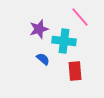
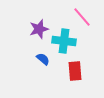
pink line: moved 2 px right
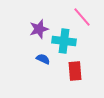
blue semicircle: rotated 16 degrees counterclockwise
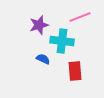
pink line: moved 2 px left; rotated 70 degrees counterclockwise
purple star: moved 4 px up
cyan cross: moved 2 px left
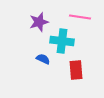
pink line: rotated 30 degrees clockwise
purple star: moved 3 px up
red rectangle: moved 1 px right, 1 px up
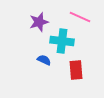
pink line: rotated 15 degrees clockwise
blue semicircle: moved 1 px right, 1 px down
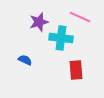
cyan cross: moved 1 px left, 3 px up
blue semicircle: moved 19 px left
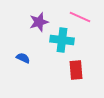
cyan cross: moved 1 px right, 2 px down
blue semicircle: moved 2 px left, 2 px up
